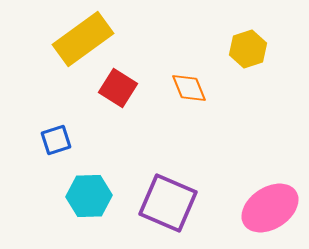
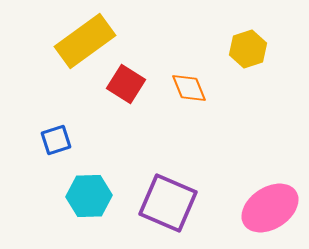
yellow rectangle: moved 2 px right, 2 px down
red square: moved 8 px right, 4 px up
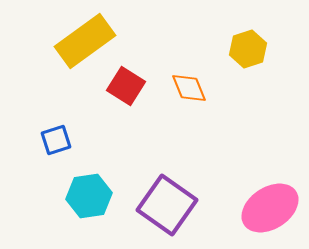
red square: moved 2 px down
cyan hexagon: rotated 6 degrees counterclockwise
purple square: moved 1 px left, 2 px down; rotated 12 degrees clockwise
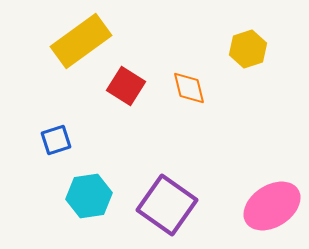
yellow rectangle: moved 4 px left
orange diamond: rotated 9 degrees clockwise
pink ellipse: moved 2 px right, 2 px up
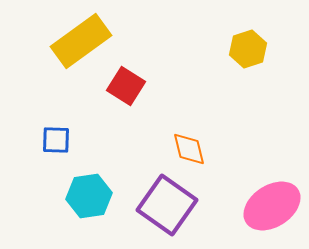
orange diamond: moved 61 px down
blue square: rotated 20 degrees clockwise
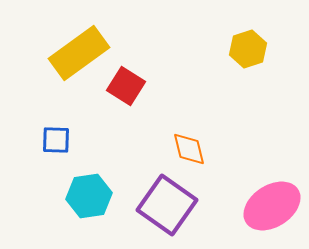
yellow rectangle: moved 2 px left, 12 px down
